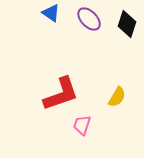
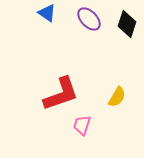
blue triangle: moved 4 px left
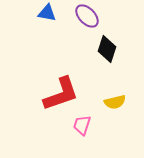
blue triangle: rotated 24 degrees counterclockwise
purple ellipse: moved 2 px left, 3 px up
black diamond: moved 20 px left, 25 px down
yellow semicircle: moved 2 px left, 5 px down; rotated 45 degrees clockwise
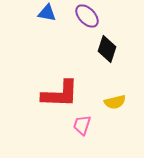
red L-shape: moved 1 px left; rotated 21 degrees clockwise
